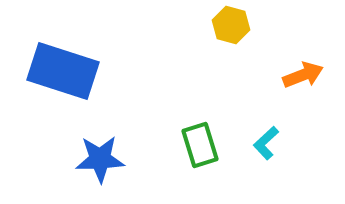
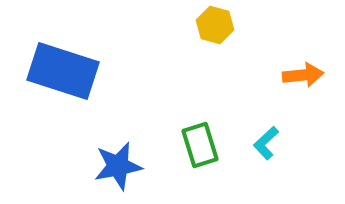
yellow hexagon: moved 16 px left
orange arrow: rotated 15 degrees clockwise
blue star: moved 18 px right, 7 px down; rotated 9 degrees counterclockwise
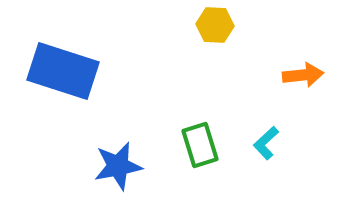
yellow hexagon: rotated 12 degrees counterclockwise
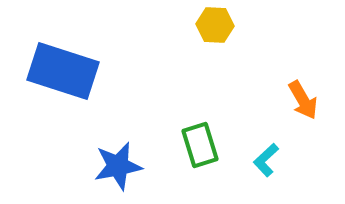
orange arrow: moved 25 px down; rotated 66 degrees clockwise
cyan L-shape: moved 17 px down
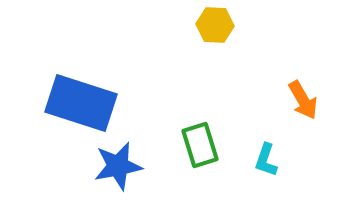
blue rectangle: moved 18 px right, 32 px down
cyan L-shape: rotated 28 degrees counterclockwise
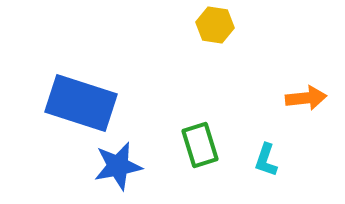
yellow hexagon: rotated 6 degrees clockwise
orange arrow: moved 3 px right, 2 px up; rotated 66 degrees counterclockwise
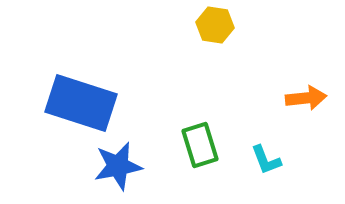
cyan L-shape: rotated 40 degrees counterclockwise
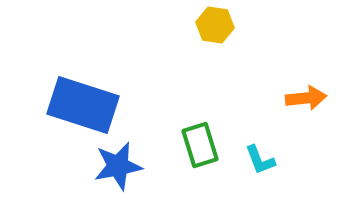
blue rectangle: moved 2 px right, 2 px down
cyan L-shape: moved 6 px left
